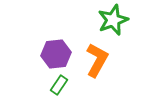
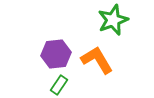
orange L-shape: rotated 60 degrees counterclockwise
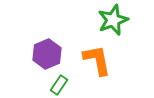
purple hexagon: moved 9 px left; rotated 16 degrees counterclockwise
orange L-shape: rotated 20 degrees clockwise
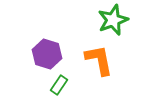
purple hexagon: rotated 20 degrees counterclockwise
orange L-shape: moved 2 px right
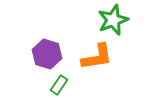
orange L-shape: moved 2 px left, 3 px up; rotated 92 degrees clockwise
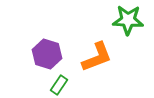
green star: moved 15 px right; rotated 24 degrees clockwise
orange L-shape: rotated 12 degrees counterclockwise
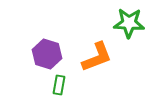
green star: moved 1 px right, 3 px down
green rectangle: rotated 24 degrees counterclockwise
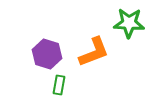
orange L-shape: moved 3 px left, 5 px up
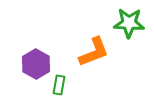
purple hexagon: moved 11 px left, 10 px down; rotated 12 degrees clockwise
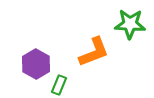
green star: moved 1 px right, 1 px down
green rectangle: rotated 12 degrees clockwise
